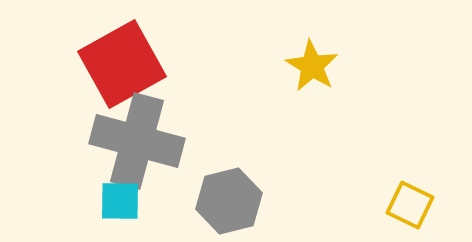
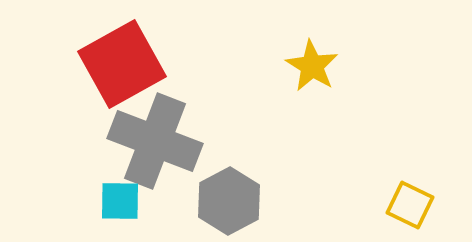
gray cross: moved 18 px right; rotated 6 degrees clockwise
gray hexagon: rotated 14 degrees counterclockwise
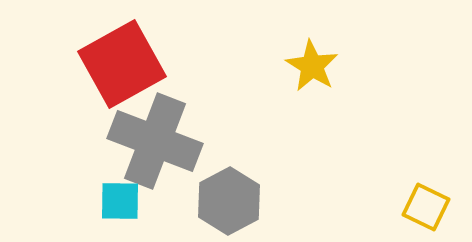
yellow square: moved 16 px right, 2 px down
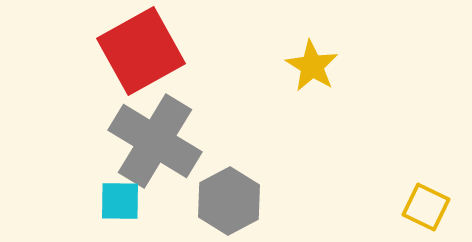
red square: moved 19 px right, 13 px up
gray cross: rotated 10 degrees clockwise
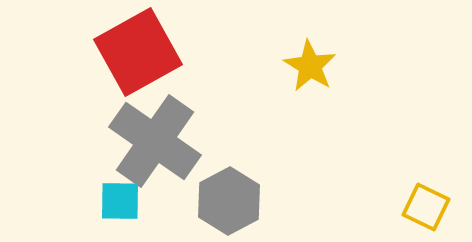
red square: moved 3 px left, 1 px down
yellow star: moved 2 px left
gray cross: rotated 4 degrees clockwise
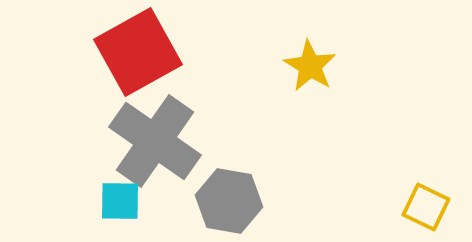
gray hexagon: rotated 22 degrees counterclockwise
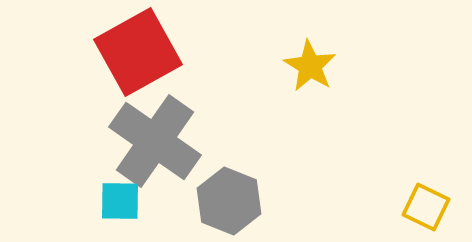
gray hexagon: rotated 12 degrees clockwise
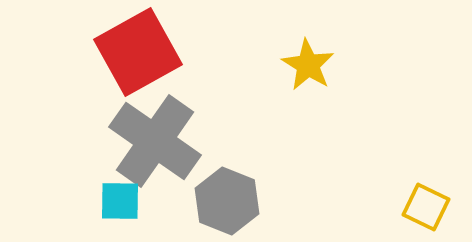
yellow star: moved 2 px left, 1 px up
gray hexagon: moved 2 px left
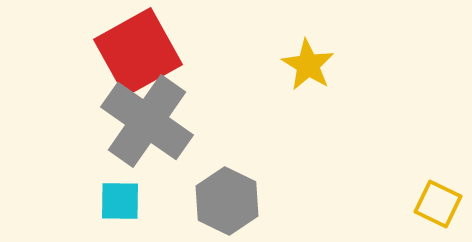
gray cross: moved 8 px left, 20 px up
gray hexagon: rotated 4 degrees clockwise
yellow square: moved 12 px right, 3 px up
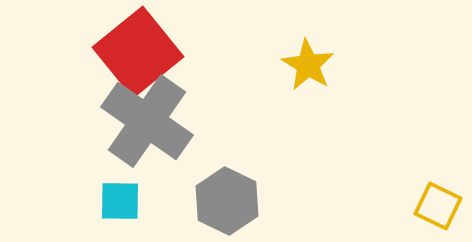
red square: rotated 10 degrees counterclockwise
yellow square: moved 2 px down
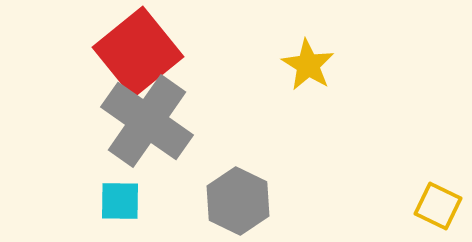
gray hexagon: moved 11 px right
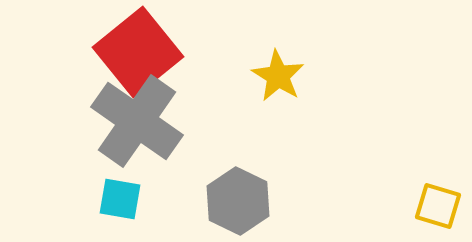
yellow star: moved 30 px left, 11 px down
gray cross: moved 10 px left
cyan square: moved 2 px up; rotated 9 degrees clockwise
yellow square: rotated 9 degrees counterclockwise
